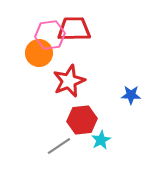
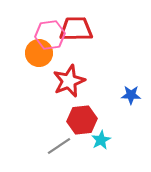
red trapezoid: moved 2 px right
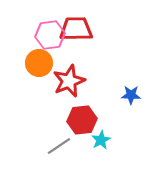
orange circle: moved 10 px down
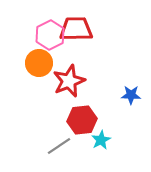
pink hexagon: rotated 20 degrees counterclockwise
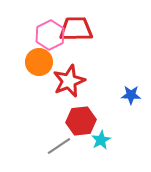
orange circle: moved 1 px up
red hexagon: moved 1 px left, 1 px down
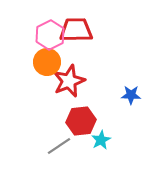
red trapezoid: moved 1 px down
orange circle: moved 8 px right
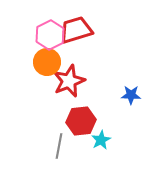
red trapezoid: rotated 16 degrees counterclockwise
gray line: rotated 45 degrees counterclockwise
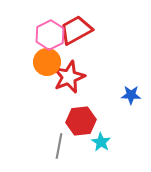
red trapezoid: rotated 12 degrees counterclockwise
red star: moved 4 px up
cyan star: moved 2 px down; rotated 12 degrees counterclockwise
